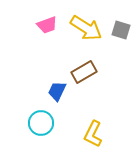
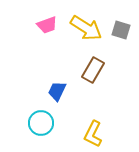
brown rectangle: moved 9 px right, 2 px up; rotated 30 degrees counterclockwise
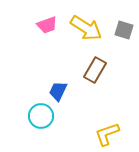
gray square: moved 3 px right
brown rectangle: moved 2 px right
blue trapezoid: moved 1 px right
cyan circle: moved 7 px up
yellow L-shape: moved 14 px right; rotated 44 degrees clockwise
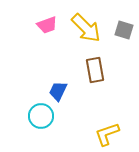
yellow arrow: rotated 12 degrees clockwise
brown rectangle: rotated 40 degrees counterclockwise
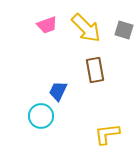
yellow L-shape: rotated 12 degrees clockwise
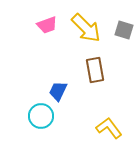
yellow L-shape: moved 2 px right, 6 px up; rotated 60 degrees clockwise
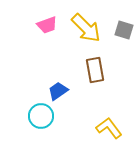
blue trapezoid: rotated 30 degrees clockwise
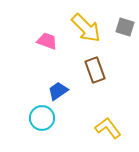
pink trapezoid: moved 16 px down; rotated 140 degrees counterclockwise
gray square: moved 1 px right, 3 px up
brown rectangle: rotated 10 degrees counterclockwise
cyan circle: moved 1 px right, 2 px down
yellow L-shape: moved 1 px left
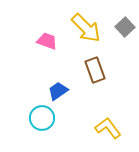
gray square: rotated 30 degrees clockwise
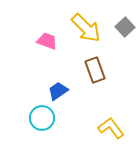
yellow L-shape: moved 3 px right
